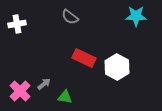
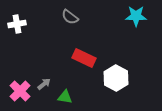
white hexagon: moved 1 px left, 11 px down
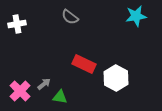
cyan star: rotated 10 degrees counterclockwise
red rectangle: moved 6 px down
green triangle: moved 5 px left
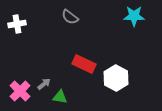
cyan star: moved 2 px left; rotated 10 degrees clockwise
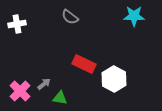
white hexagon: moved 2 px left, 1 px down
green triangle: moved 1 px down
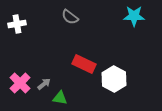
pink cross: moved 8 px up
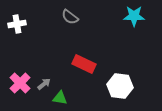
white hexagon: moved 6 px right, 7 px down; rotated 20 degrees counterclockwise
